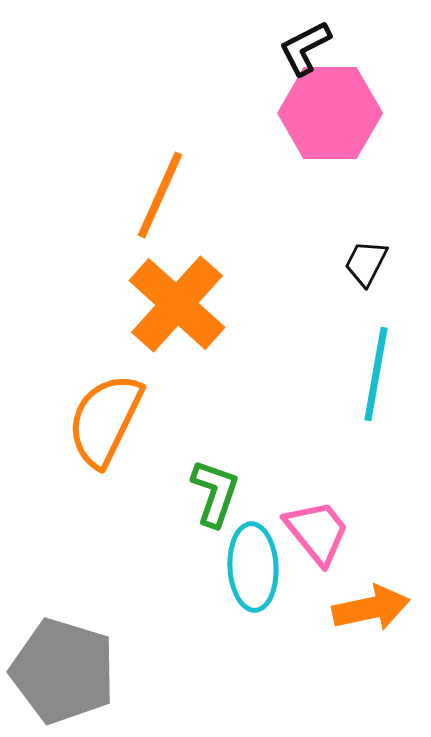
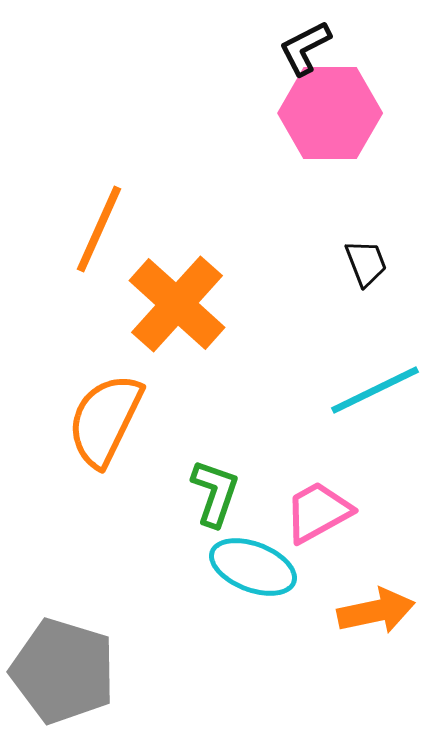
orange line: moved 61 px left, 34 px down
black trapezoid: rotated 132 degrees clockwise
cyan line: moved 1 px left, 16 px down; rotated 54 degrees clockwise
pink trapezoid: moved 1 px right, 20 px up; rotated 80 degrees counterclockwise
cyan ellipse: rotated 66 degrees counterclockwise
orange arrow: moved 5 px right, 3 px down
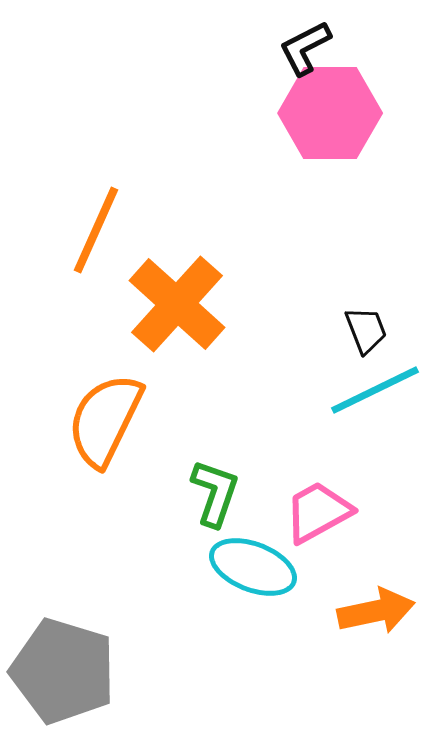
orange line: moved 3 px left, 1 px down
black trapezoid: moved 67 px down
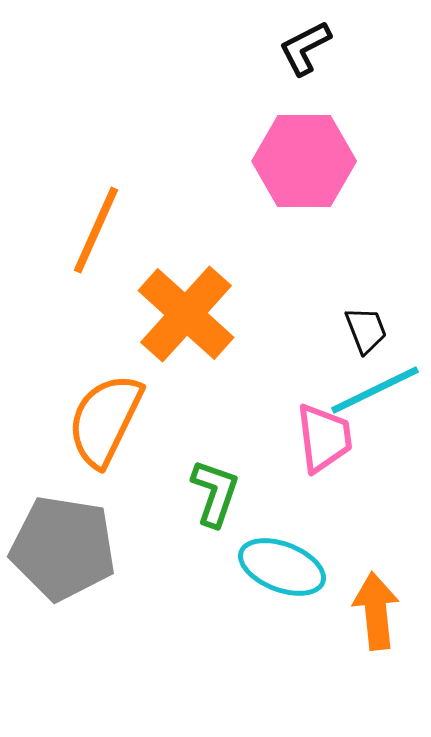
pink hexagon: moved 26 px left, 48 px down
orange cross: moved 9 px right, 10 px down
pink trapezoid: moved 6 px right, 74 px up; rotated 112 degrees clockwise
cyan ellipse: moved 29 px right
orange arrow: rotated 84 degrees counterclockwise
gray pentagon: moved 123 px up; rotated 8 degrees counterclockwise
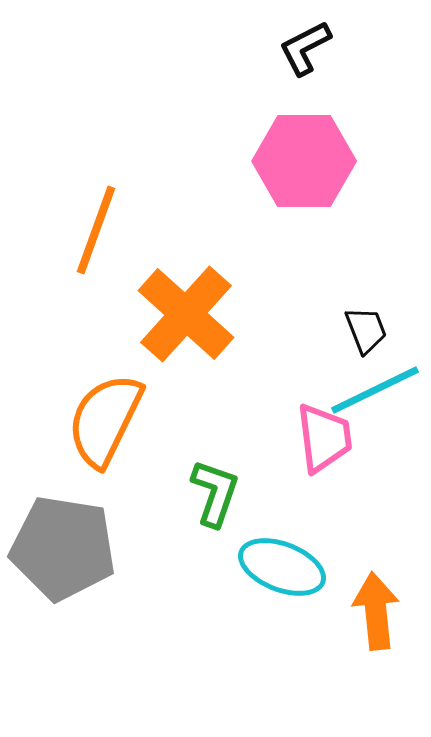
orange line: rotated 4 degrees counterclockwise
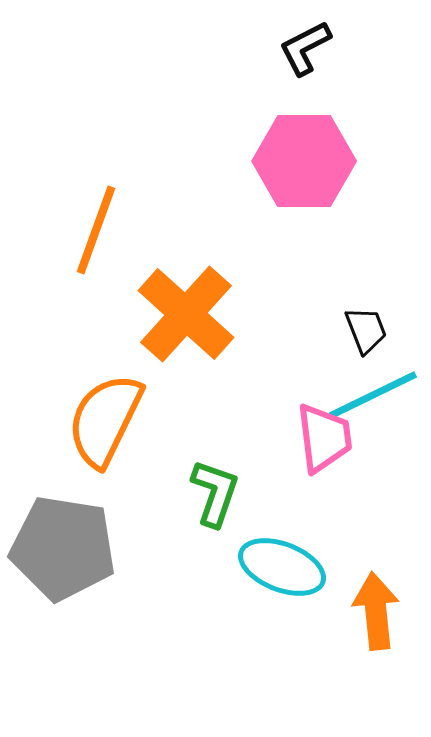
cyan line: moved 2 px left, 5 px down
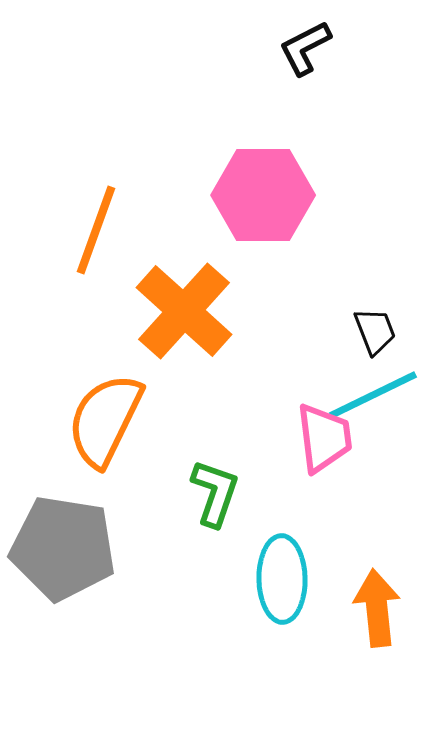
pink hexagon: moved 41 px left, 34 px down
orange cross: moved 2 px left, 3 px up
black trapezoid: moved 9 px right, 1 px down
cyan ellipse: moved 12 px down; rotated 68 degrees clockwise
orange arrow: moved 1 px right, 3 px up
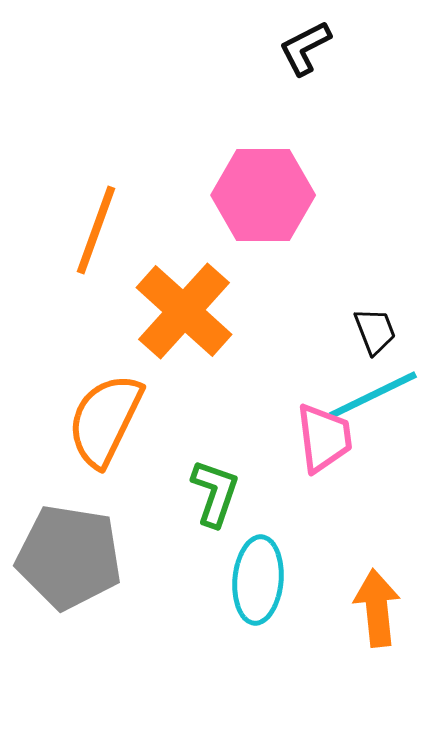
gray pentagon: moved 6 px right, 9 px down
cyan ellipse: moved 24 px left, 1 px down; rotated 6 degrees clockwise
